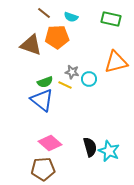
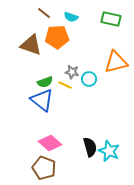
brown pentagon: moved 1 px right, 1 px up; rotated 25 degrees clockwise
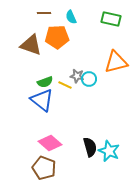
brown line: rotated 40 degrees counterclockwise
cyan semicircle: rotated 48 degrees clockwise
gray star: moved 5 px right, 4 px down
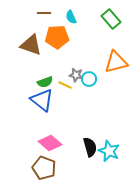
green rectangle: rotated 36 degrees clockwise
gray star: moved 1 px left, 1 px up
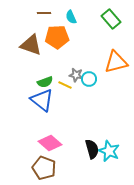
black semicircle: moved 2 px right, 2 px down
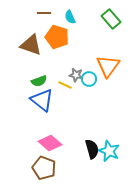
cyan semicircle: moved 1 px left
orange pentagon: rotated 20 degrees clockwise
orange triangle: moved 8 px left, 4 px down; rotated 40 degrees counterclockwise
green semicircle: moved 6 px left, 1 px up
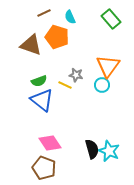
brown line: rotated 24 degrees counterclockwise
cyan circle: moved 13 px right, 6 px down
pink diamond: rotated 15 degrees clockwise
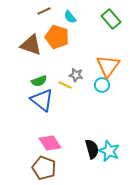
brown line: moved 2 px up
cyan semicircle: rotated 16 degrees counterclockwise
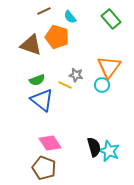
orange triangle: moved 1 px right, 1 px down
green semicircle: moved 2 px left, 1 px up
black semicircle: moved 2 px right, 2 px up
